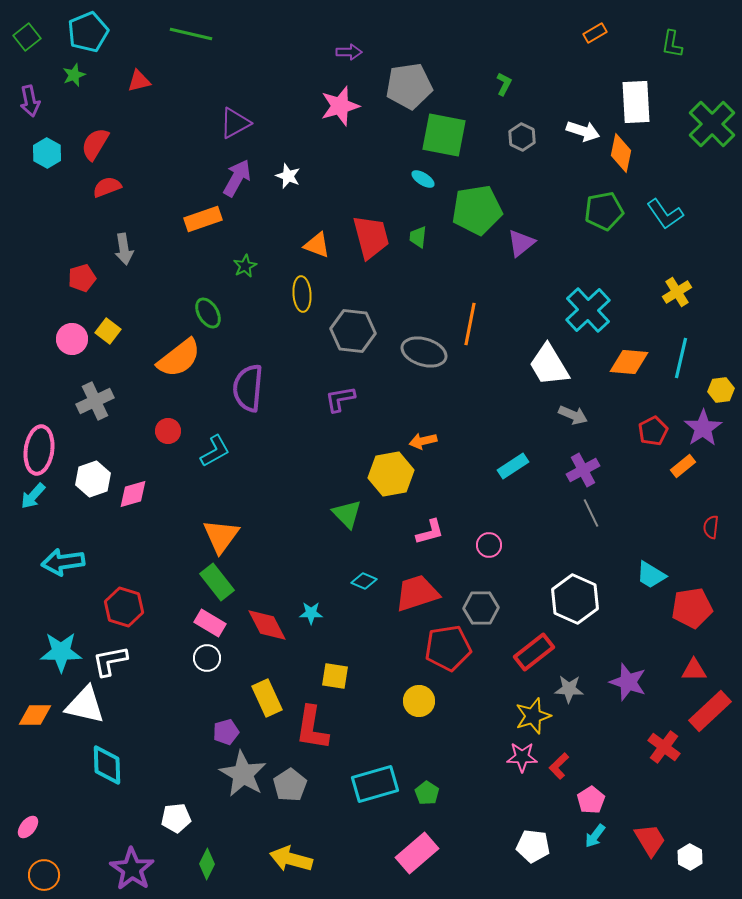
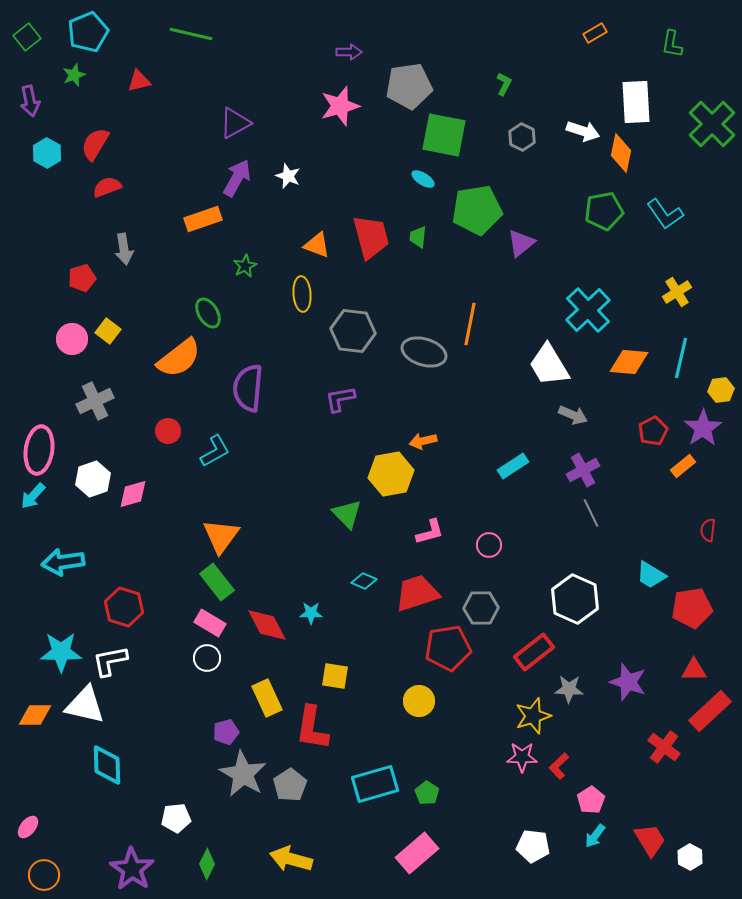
red semicircle at (711, 527): moved 3 px left, 3 px down
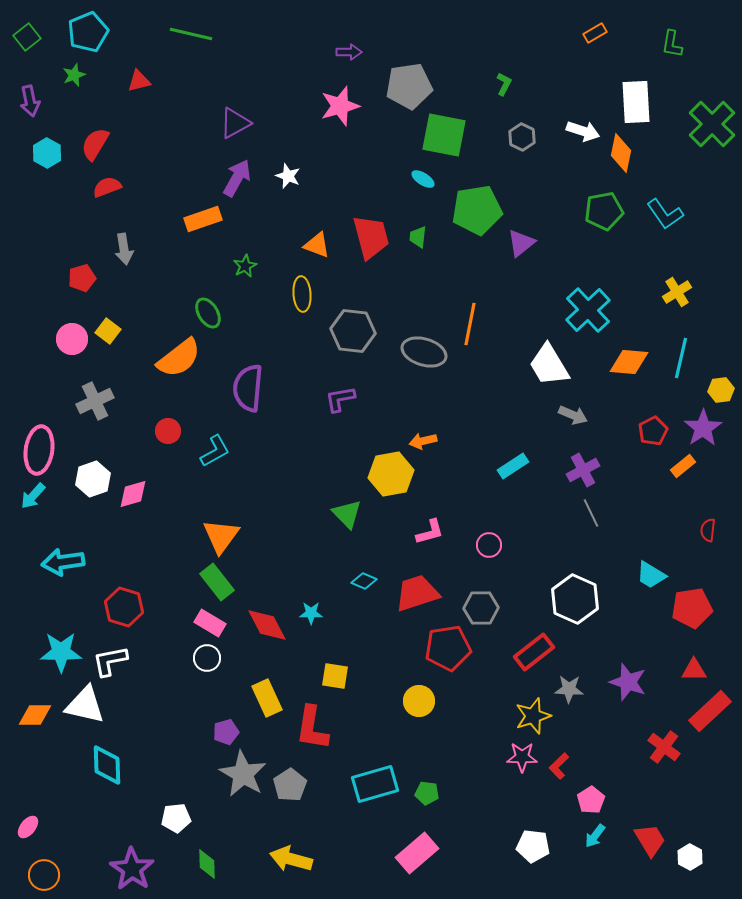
green pentagon at (427, 793): rotated 25 degrees counterclockwise
green diamond at (207, 864): rotated 28 degrees counterclockwise
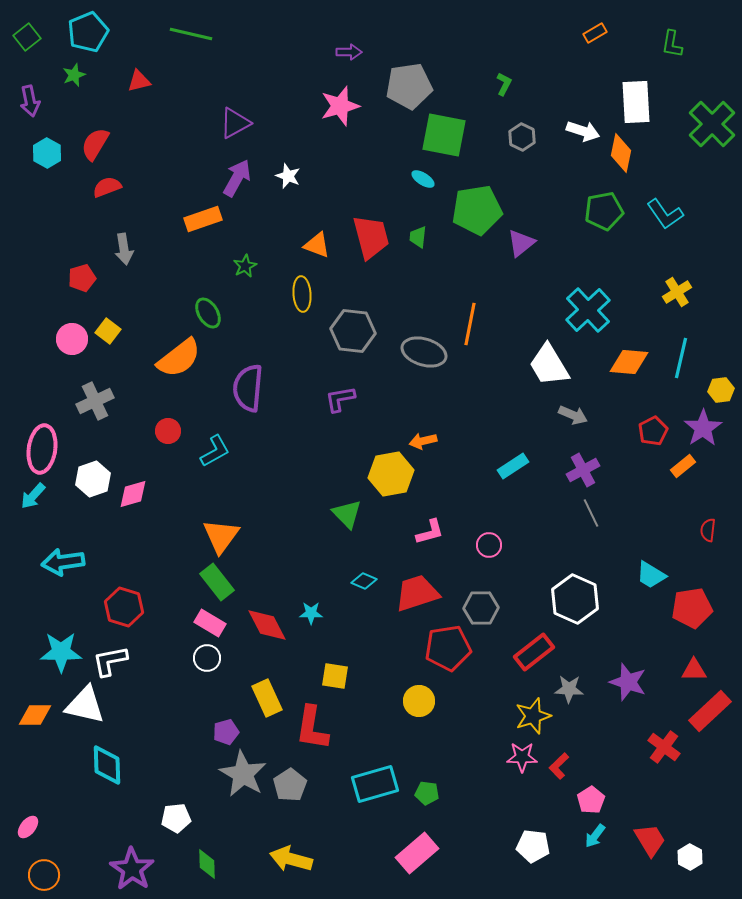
pink ellipse at (39, 450): moved 3 px right, 1 px up
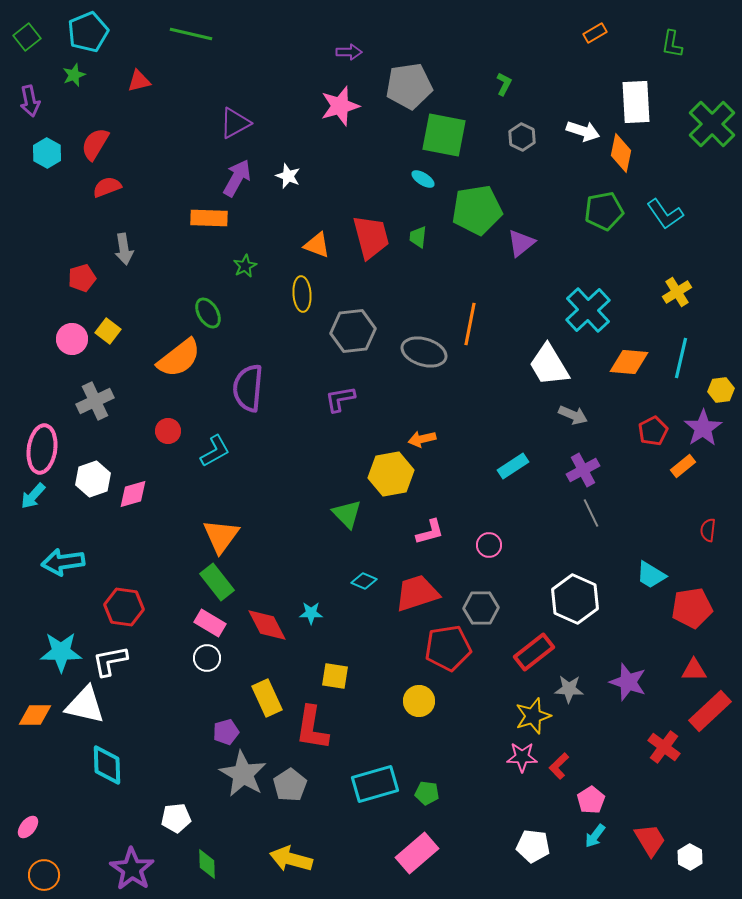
orange rectangle at (203, 219): moved 6 px right, 1 px up; rotated 21 degrees clockwise
gray hexagon at (353, 331): rotated 12 degrees counterclockwise
orange arrow at (423, 441): moved 1 px left, 2 px up
red hexagon at (124, 607): rotated 9 degrees counterclockwise
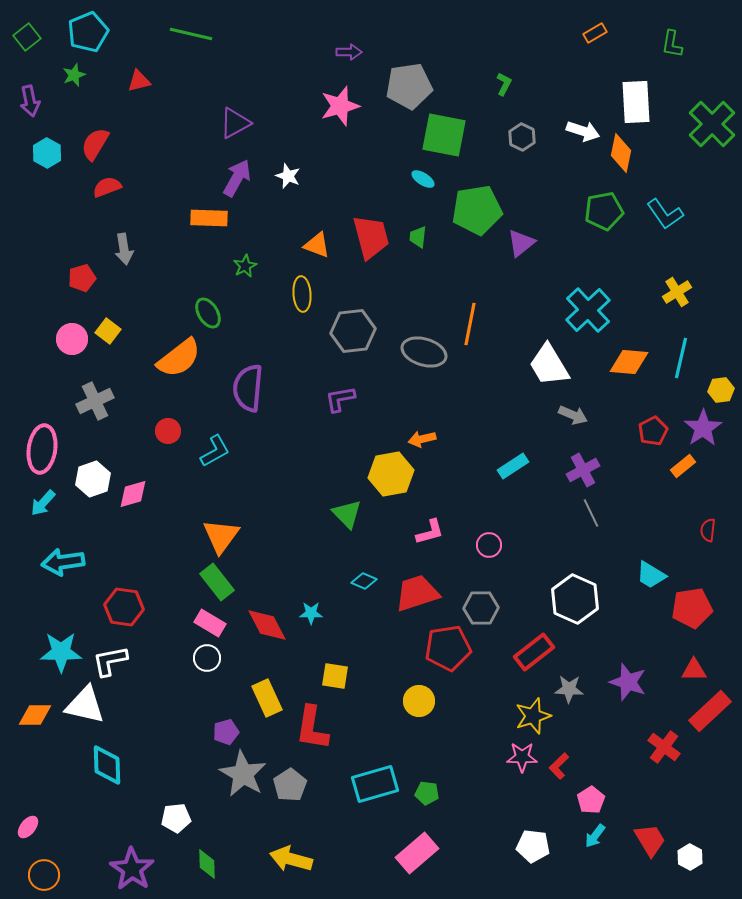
cyan arrow at (33, 496): moved 10 px right, 7 px down
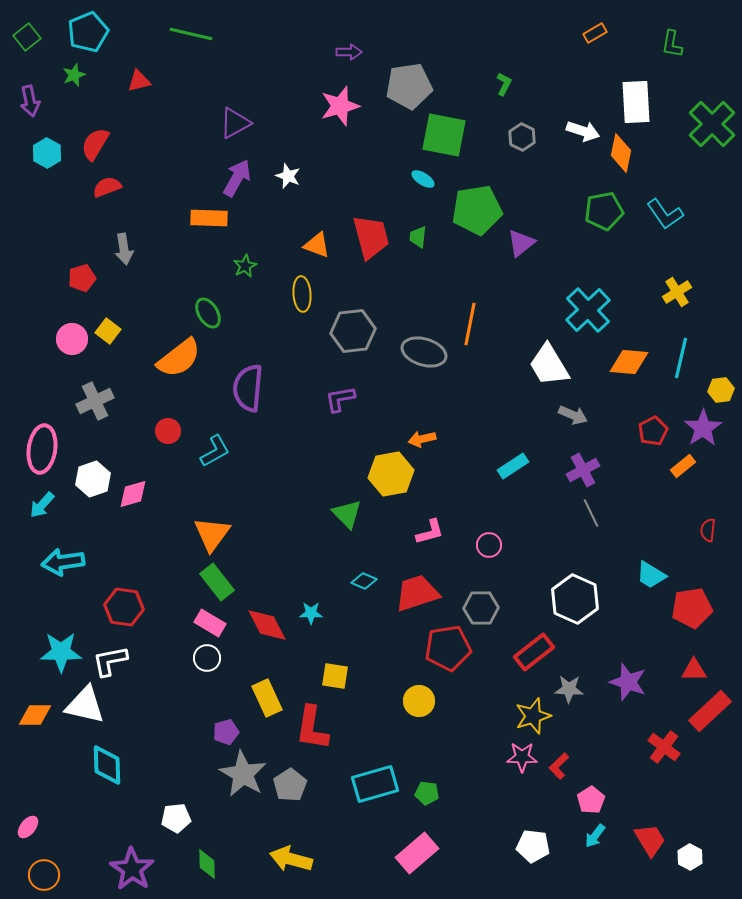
cyan arrow at (43, 503): moved 1 px left, 2 px down
orange triangle at (221, 536): moved 9 px left, 2 px up
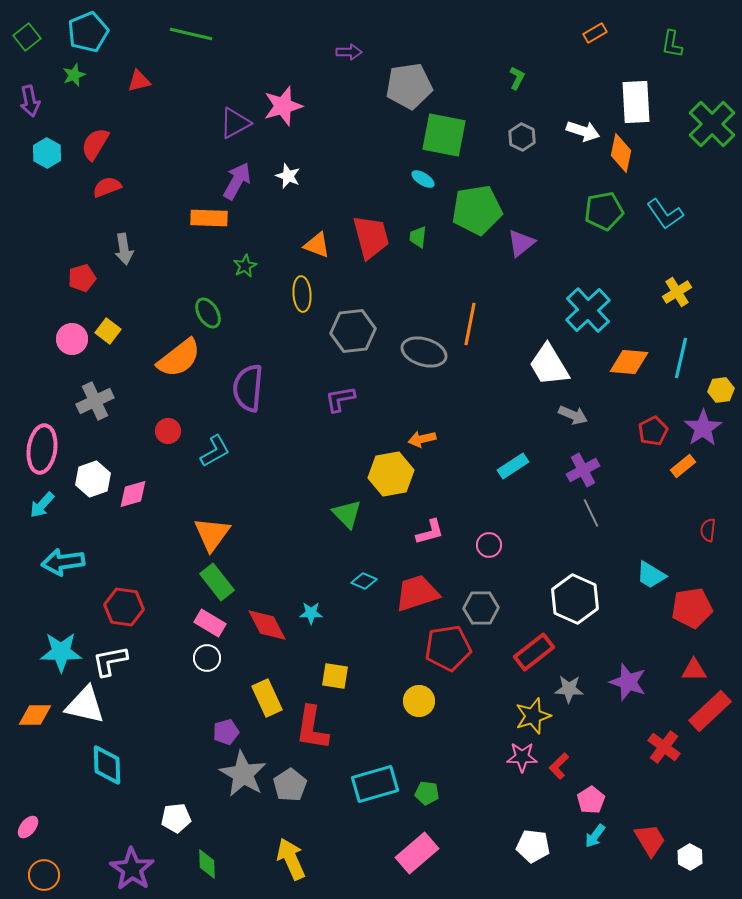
green L-shape at (504, 84): moved 13 px right, 6 px up
pink star at (340, 106): moved 57 px left
purple arrow at (237, 178): moved 3 px down
yellow arrow at (291, 859): rotated 51 degrees clockwise
